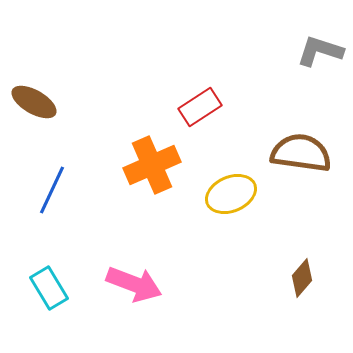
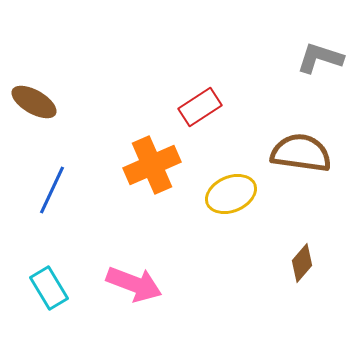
gray L-shape: moved 7 px down
brown diamond: moved 15 px up
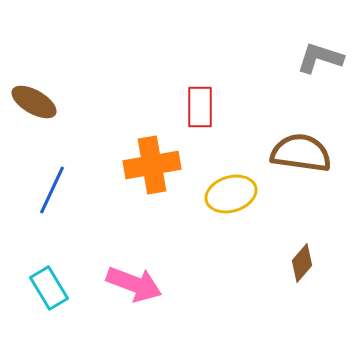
red rectangle: rotated 57 degrees counterclockwise
orange cross: rotated 14 degrees clockwise
yellow ellipse: rotated 6 degrees clockwise
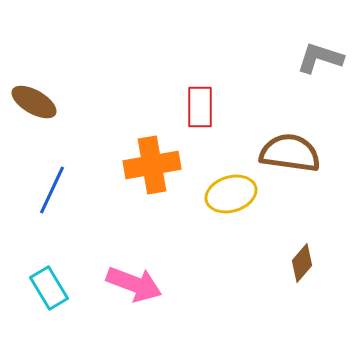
brown semicircle: moved 11 px left
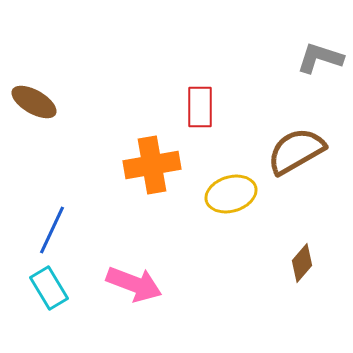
brown semicircle: moved 6 px right, 2 px up; rotated 38 degrees counterclockwise
blue line: moved 40 px down
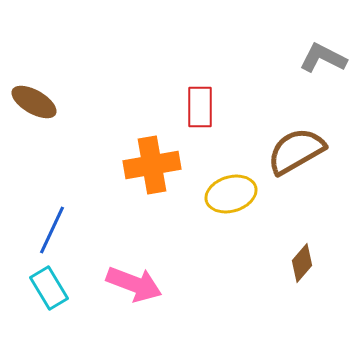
gray L-shape: moved 3 px right; rotated 9 degrees clockwise
